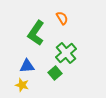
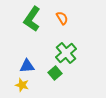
green L-shape: moved 4 px left, 14 px up
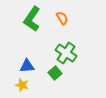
green cross: rotated 15 degrees counterclockwise
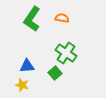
orange semicircle: rotated 48 degrees counterclockwise
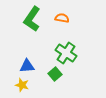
green square: moved 1 px down
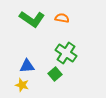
green L-shape: rotated 90 degrees counterclockwise
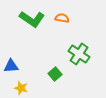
green cross: moved 13 px right, 1 px down
blue triangle: moved 16 px left
yellow star: moved 1 px left, 3 px down
